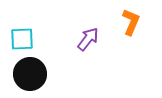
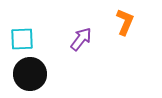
orange L-shape: moved 6 px left
purple arrow: moved 7 px left
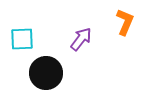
black circle: moved 16 px right, 1 px up
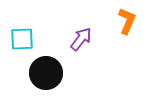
orange L-shape: moved 2 px right, 1 px up
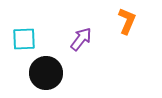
cyan square: moved 2 px right
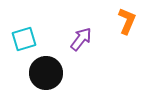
cyan square: rotated 15 degrees counterclockwise
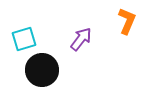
black circle: moved 4 px left, 3 px up
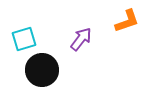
orange L-shape: rotated 48 degrees clockwise
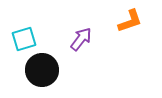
orange L-shape: moved 3 px right
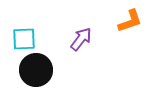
cyan square: rotated 15 degrees clockwise
black circle: moved 6 px left
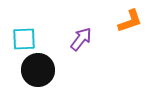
black circle: moved 2 px right
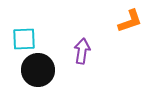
purple arrow: moved 1 px right, 12 px down; rotated 30 degrees counterclockwise
